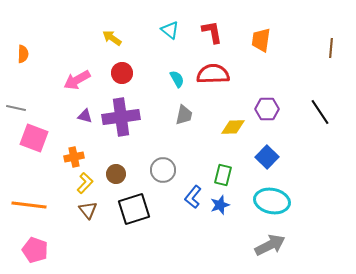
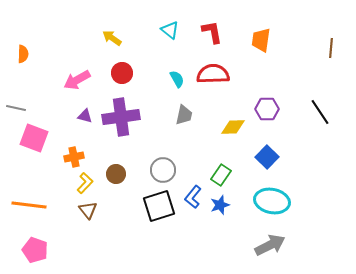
green rectangle: moved 2 px left; rotated 20 degrees clockwise
black square: moved 25 px right, 3 px up
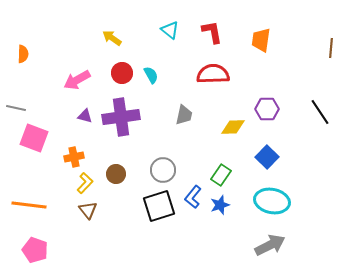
cyan semicircle: moved 26 px left, 4 px up
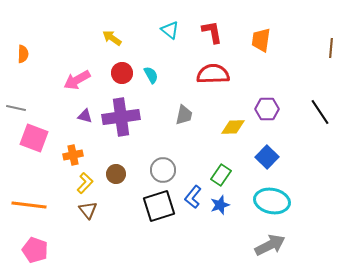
orange cross: moved 1 px left, 2 px up
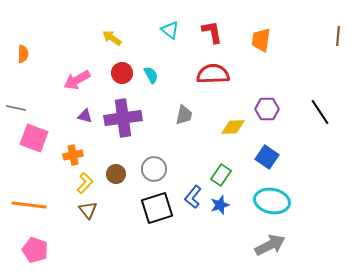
brown line: moved 7 px right, 12 px up
purple cross: moved 2 px right, 1 px down
blue square: rotated 10 degrees counterclockwise
gray circle: moved 9 px left, 1 px up
black square: moved 2 px left, 2 px down
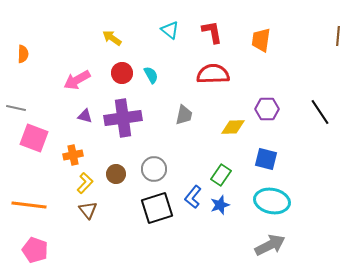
blue square: moved 1 px left, 2 px down; rotated 20 degrees counterclockwise
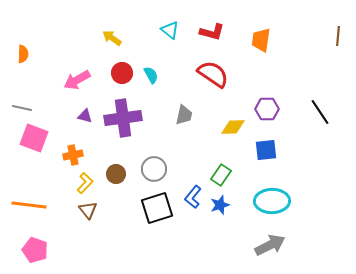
red L-shape: rotated 115 degrees clockwise
red semicircle: rotated 36 degrees clockwise
gray line: moved 6 px right
blue square: moved 9 px up; rotated 20 degrees counterclockwise
cyan ellipse: rotated 12 degrees counterclockwise
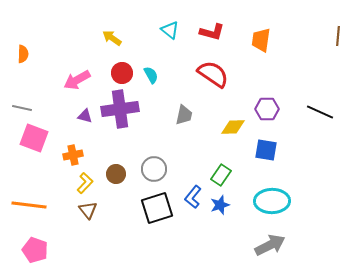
black line: rotated 32 degrees counterclockwise
purple cross: moved 3 px left, 9 px up
blue square: rotated 15 degrees clockwise
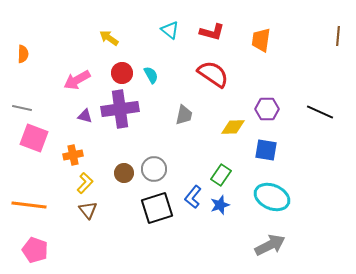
yellow arrow: moved 3 px left
brown circle: moved 8 px right, 1 px up
cyan ellipse: moved 4 px up; rotated 24 degrees clockwise
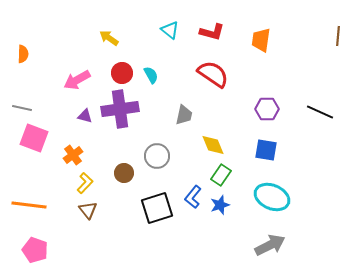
yellow diamond: moved 20 px left, 18 px down; rotated 70 degrees clockwise
orange cross: rotated 24 degrees counterclockwise
gray circle: moved 3 px right, 13 px up
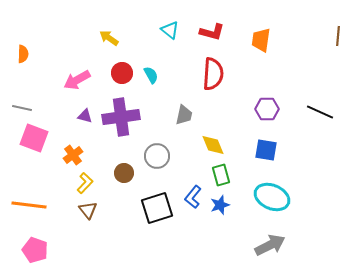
red semicircle: rotated 60 degrees clockwise
purple cross: moved 1 px right, 8 px down
green rectangle: rotated 50 degrees counterclockwise
